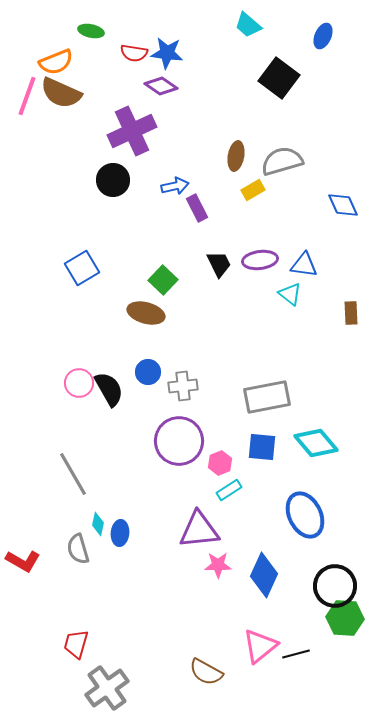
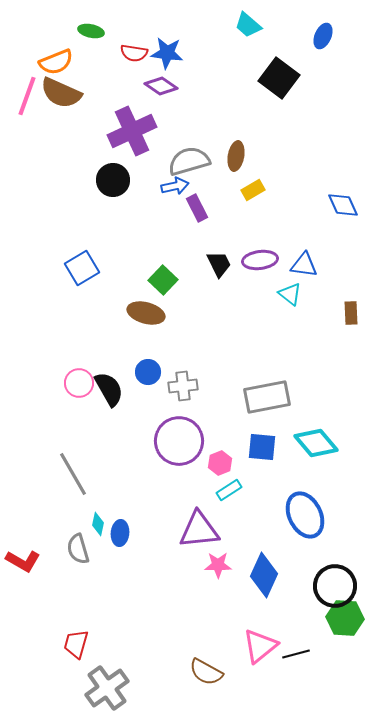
gray semicircle at (282, 161): moved 93 px left
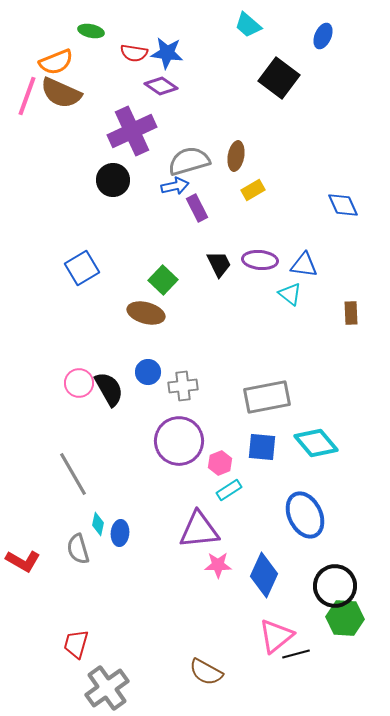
purple ellipse at (260, 260): rotated 12 degrees clockwise
pink triangle at (260, 646): moved 16 px right, 10 px up
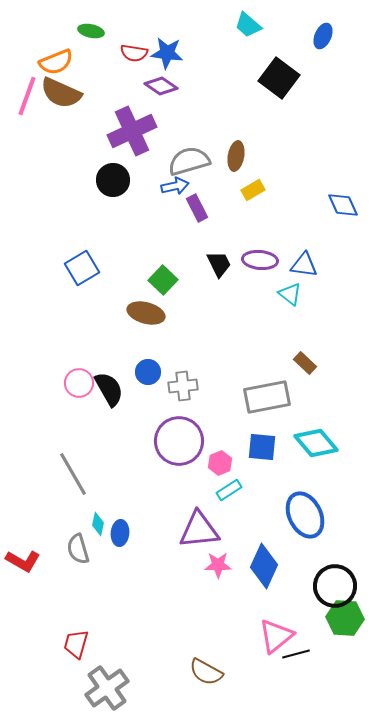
brown rectangle at (351, 313): moved 46 px left, 50 px down; rotated 45 degrees counterclockwise
blue diamond at (264, 575): moved 9 px up
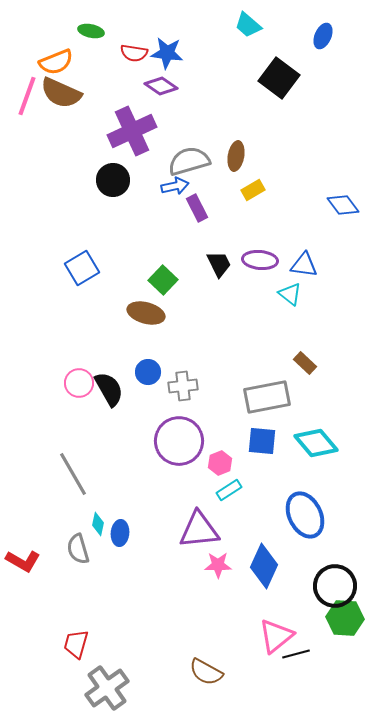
blue diamond at (343, 205): rotated 12 degrees counterclockwise
blue square at (262, 447): moved 6 px up
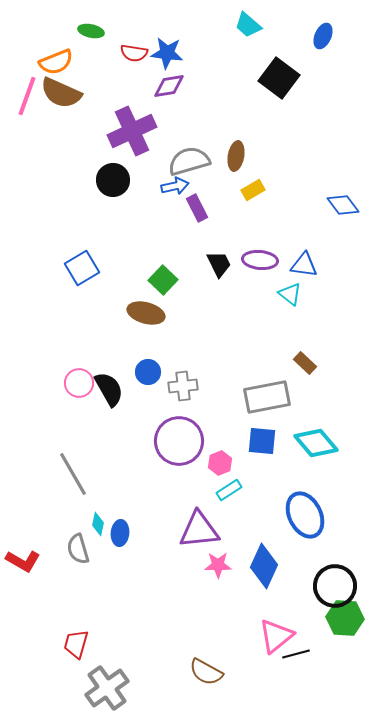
purple diamond at (161, 86): moved 8 px right; rotated 44 degrees counterclockwise
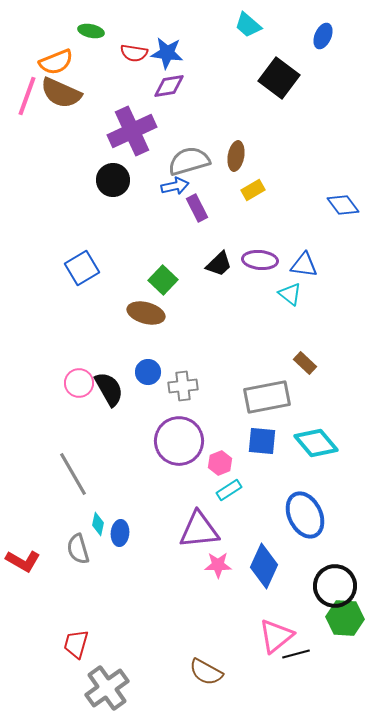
black trapezoid at (219, 264): rotated 72 degrees clockwise
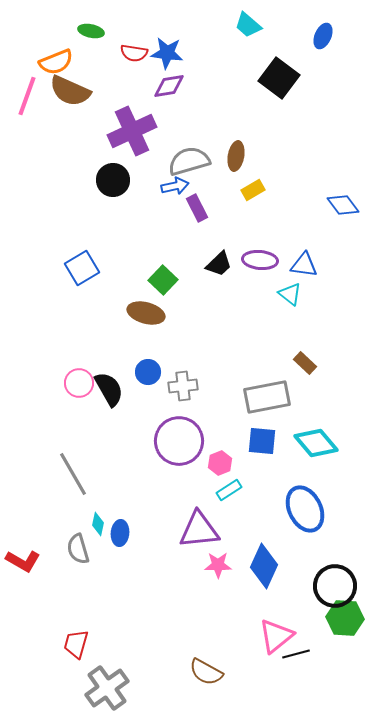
brown semicircle at (61, 93): moved 9 px right, 2 px up
blue ellipse at (305, 515): moved 6 px up
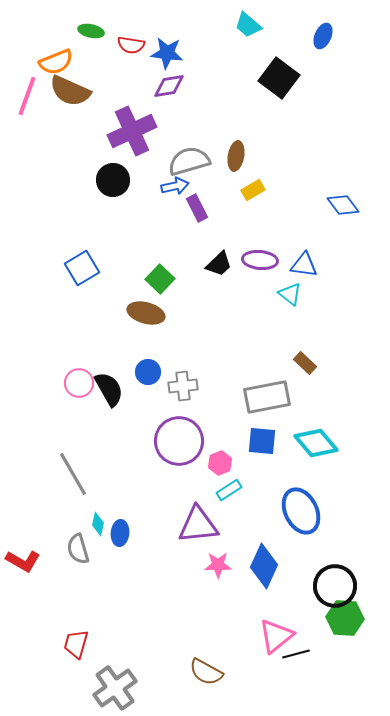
red semicircle at (134, 53): moved 3 px left, 8 px up
green square at (163, 280): moved 3 px left, 1 px up
blue ellipse at (305, 509): moved 4 px left, 2 px down
purple triangle at (199, 530): moved 1 px left, 5 px up
gray cross at (107, 688): moved 8 px right
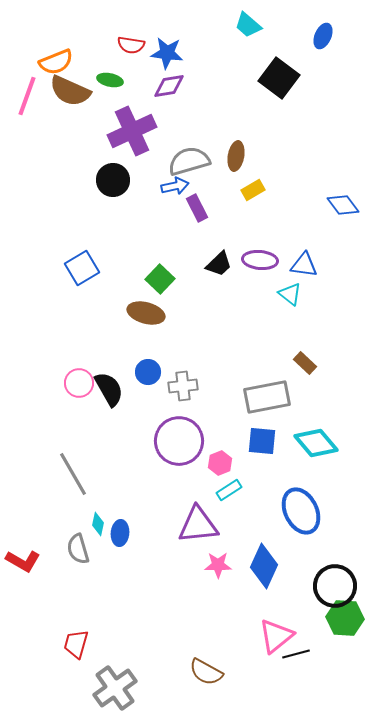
green ellipse at (91, 31): moved 19 px right, 49 px down
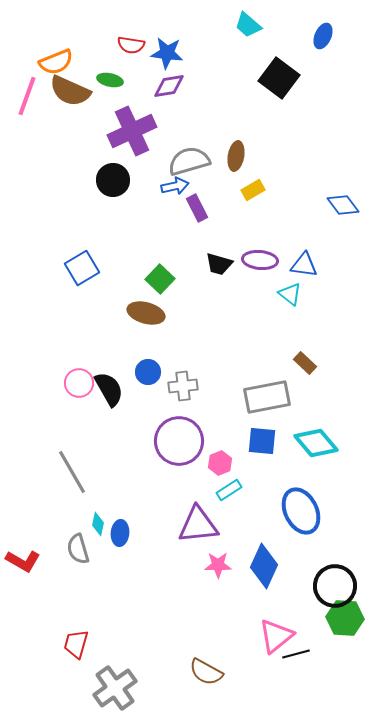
black trapezoid at (219, 264): rotated 60 degrees clockwise
gray line at (73, 474): moved 1 px left, 2 px up
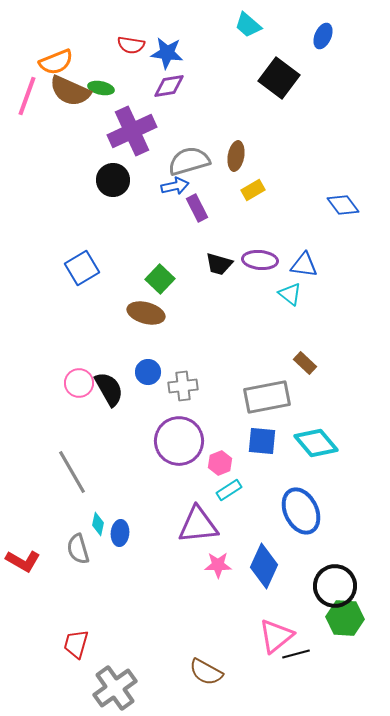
green ellipse at (110, 80): moved 9 px left, 8 px down
